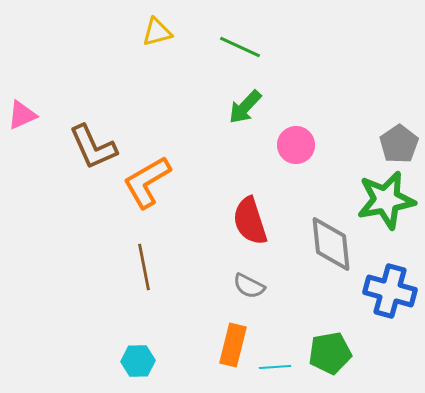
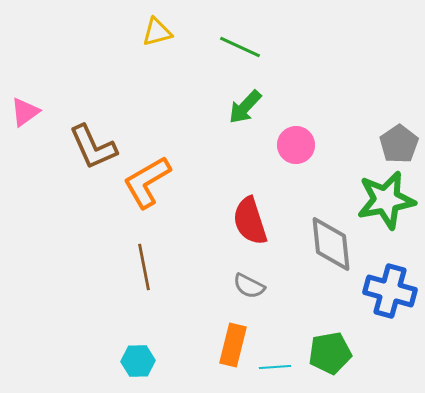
pink triangle: moved 3 px right, 3 px up; rotated 12 degrees counterclockwise
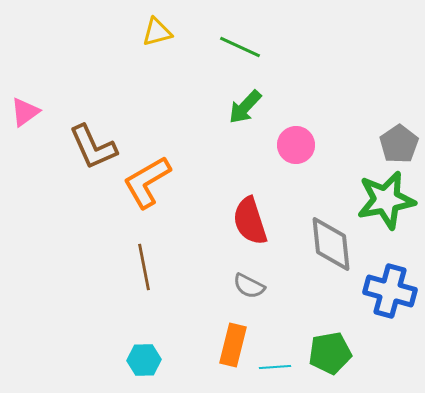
cyan hexagon: moved 6 px right, 1 px up
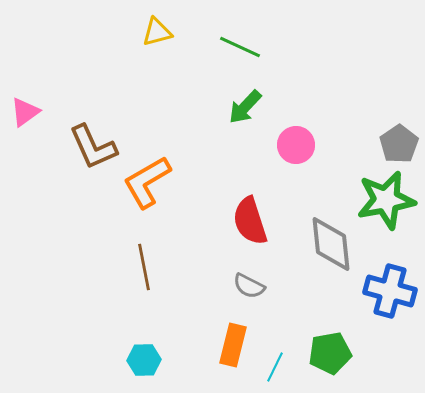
cyan line: rotated 60 degrees counterclockwise
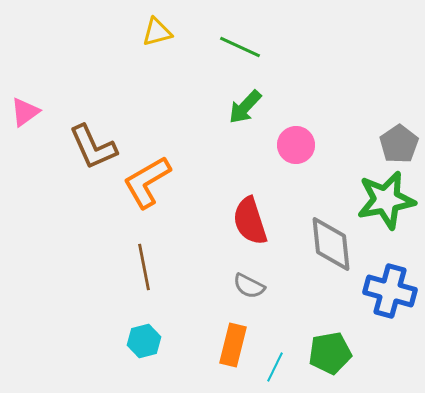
cyan hexagon: moved 19 px up; rotated 12 degrees counterclockwise
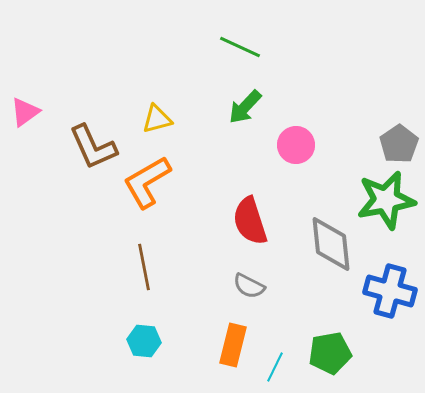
yellow triangle: moved 87 px down
cyan hexagon: rotated 20 degrees clockwise
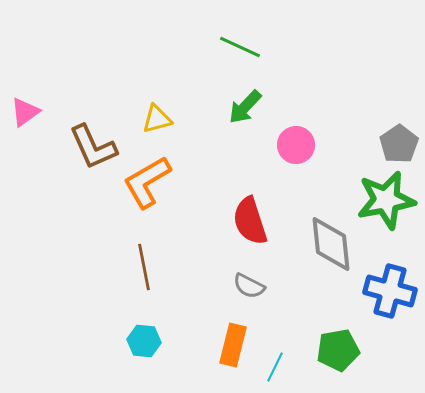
green pentagon: moved 8 px right, 3 px up
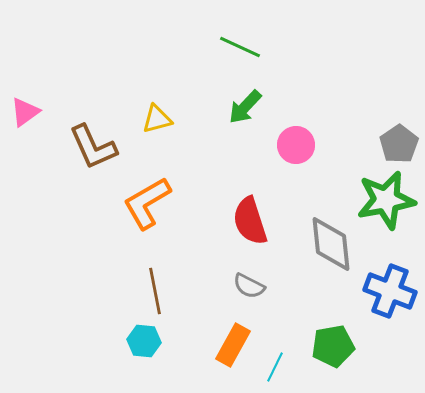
orange L-shape: moved 21 px down
brown line: moved 11 px right, 24 px down
blue cross: rotated 6 degrees clockwise
orange rectangle: rotated 15 degrees clockwise
green pentagon: moved 5 px left, 4 px up
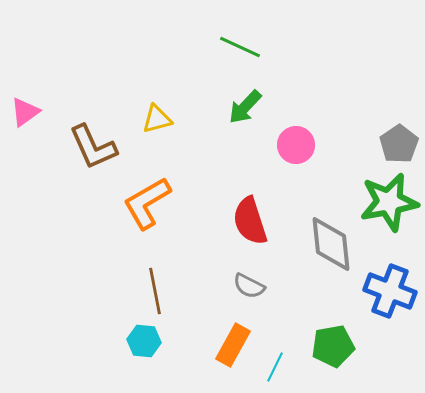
green star: moved 3 px right, 2 px down
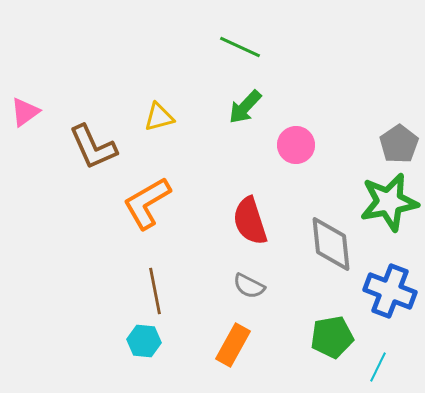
yellow triangle: moved 2 px right, 2 px up
green pentagon: moved 1 px left, 9 px up
cyan line: moved 103 px right
